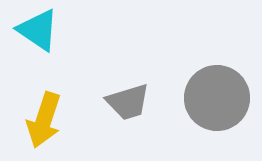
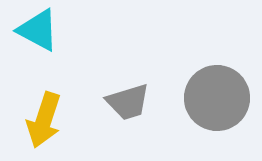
cyan triangle: rotated 6 degrees counterclockwise
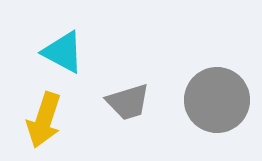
cyan triangle: moved 25 px right, 22 px down
gray circle: moved 2 px down
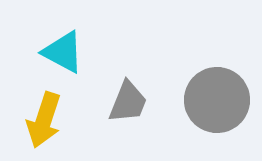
gray trapezoid: rotated 51 degrees counterclockwise
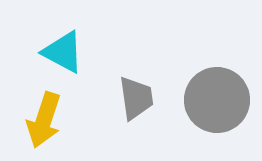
gray trapezoid: moved 8 px right, 4 px up; rotated 30 degrees counterclockwise
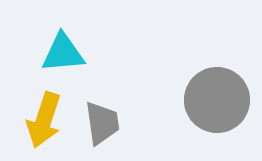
cyan triangle: moved 1 px down; rotated 33 degrees counterclockwise
gray trapezoid: moved 34 px left, 25 px down
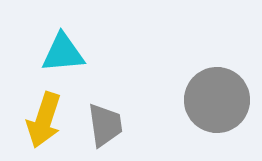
gray trapezoid: moved 3 px right, 2 px down
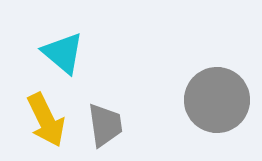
cyan triangle: rotated 45 degrees clockwise
yellow arrow: moved 2 px right; rotated 44 degrees counterclockwise
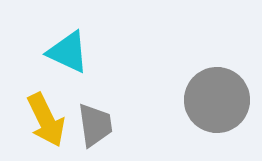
cyan triangle: moved 5 px right, 1 px up; rotated 15 degrees counterclockwise
gray trapezoid: moved 10 px left
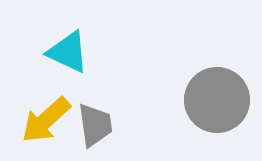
yellow arrow: rotated 74 degrees clockwise
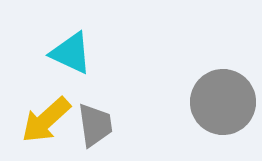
cyan triangle: moved 3 px right, 1 px down
gray circle: moved 6 px right, 2 px down
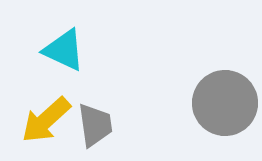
cyan triangle: moved 7 px left, 3 px up
gray circle: moved 2 px right, 1 px down
